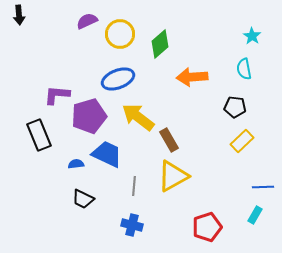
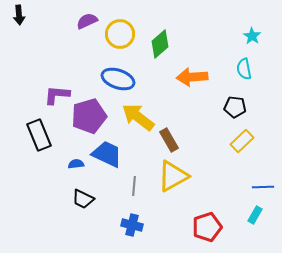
blue ellipse: rotated 40 degrees clockwise
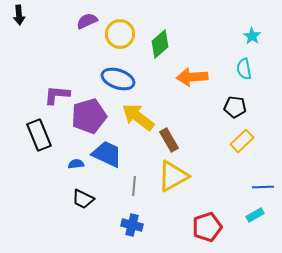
cyan rectangle: rotated 30 degrees clockwise
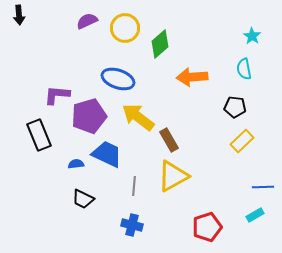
yellow circle: moved 5 px right, 6 px up
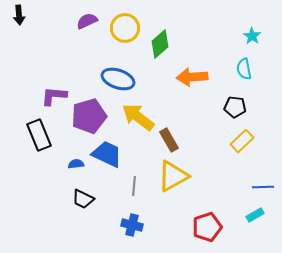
purple L-shape: moved 3 px left, 1 px down
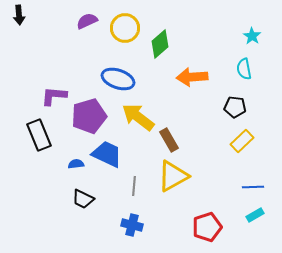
blue line: moved 10 px left
